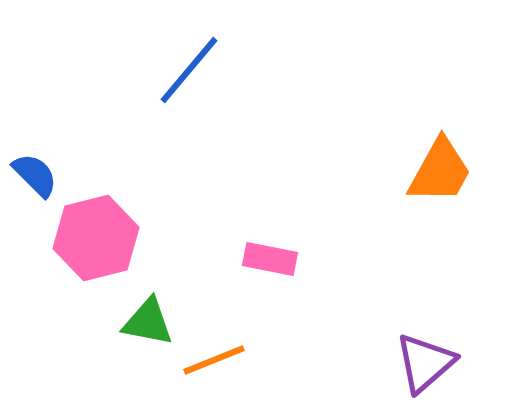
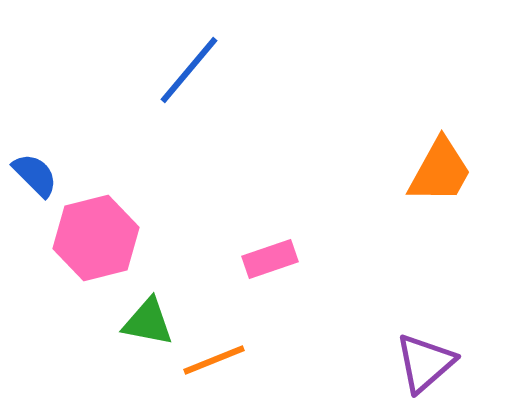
pink rectangle: rotated 30 degrees counterclockwise
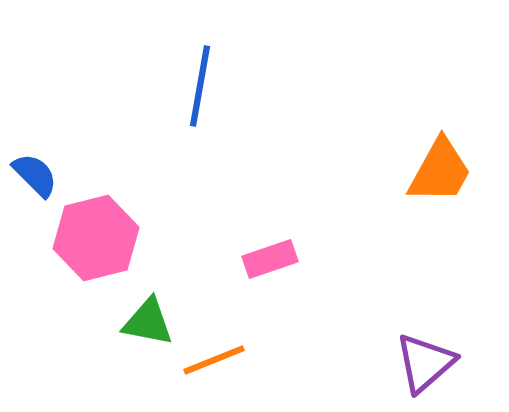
blue line: moved 11 px right, 16 px down; rotated 30 degrees counterclockwise
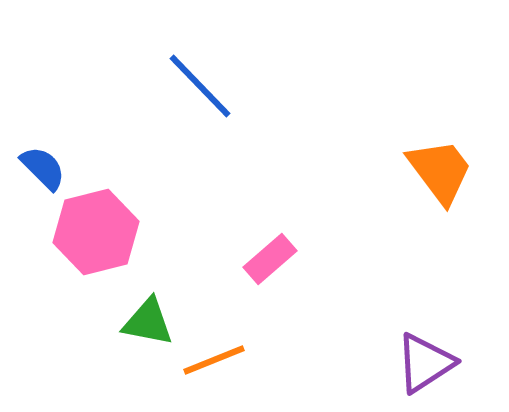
blue line: rotated 54 degrees counterclockwise
orange trapezoid: rotated 66 degrees counterclockwise
blue semicircle: moved 8 px right, 7 px up
pink hexagon: moved 6 px up
pink rectangle: rotated 22 degrees counterclockwise
purple triangle: rotated 8 degrees clockwise
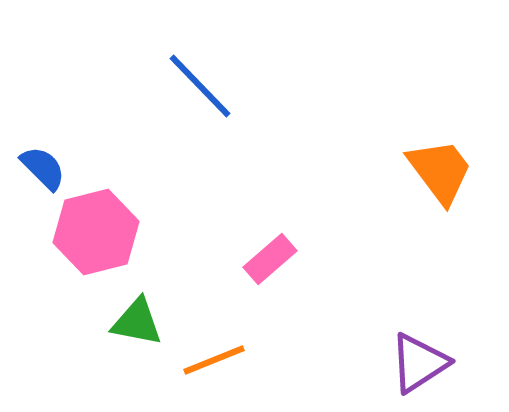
green triangle: moved 11 px left
purple triangle: moved 6 px left
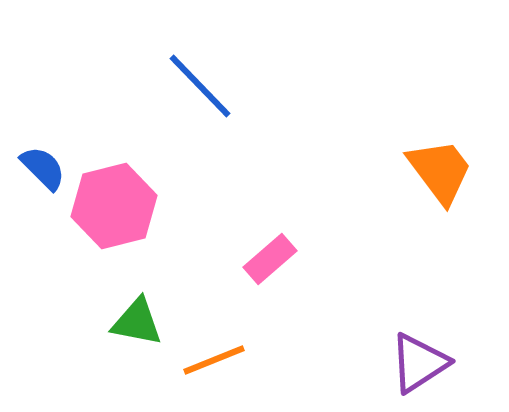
pink hexagon: moved 18 px right, 26 px up
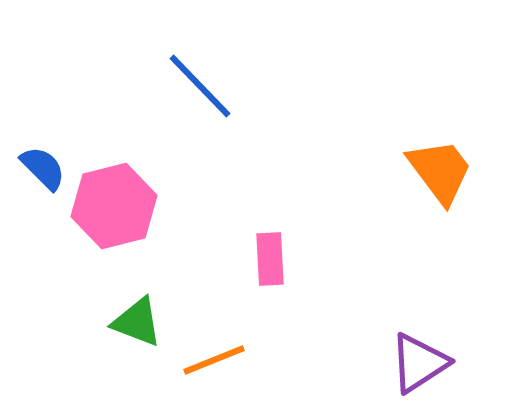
pink rectangle: rotated 52 degrees counterclockwise
green triangle: rotated 10 degrees clockwise
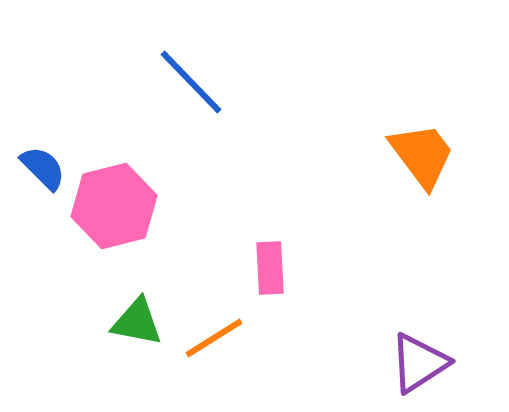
blue line: moved 9 px left, 4 px up
orange trapezoid: moved 18 px left, 16 px up
pink rectangle: moved 9 px down
green triangle: rotated 10 degrees counterclockwise
orange line: moved 22 px up; rotated 10 degrees counterclockwise
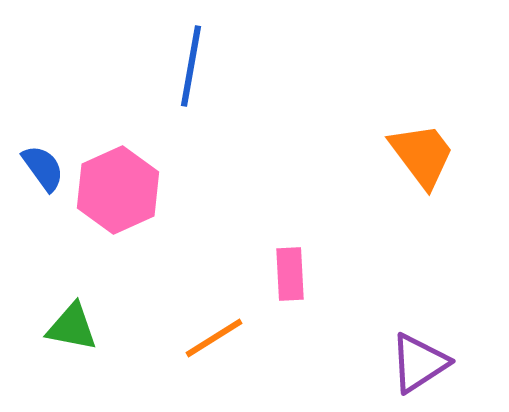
blue line: moved 16 px up; rotated 54 degrees clockwise
blue semicircle: rotated 9 degrees clockwise
pink hexagon: moved 4 px right, 16 px up; rotated 10 degrees counterclockwise
pink rectangle: moved 20 px right, 6 px down
green triangle: moved 65 px left, 5 px down
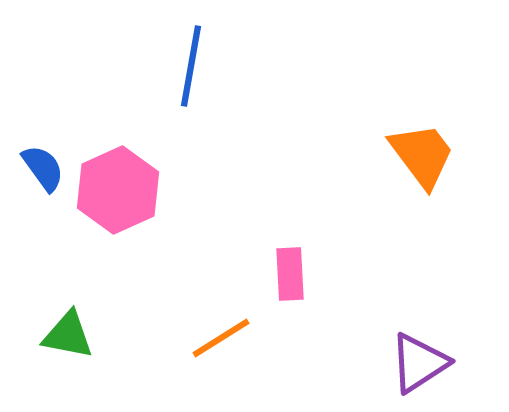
green triangle: moved 4 px left, 8 px down
orange line: moved 7 px right
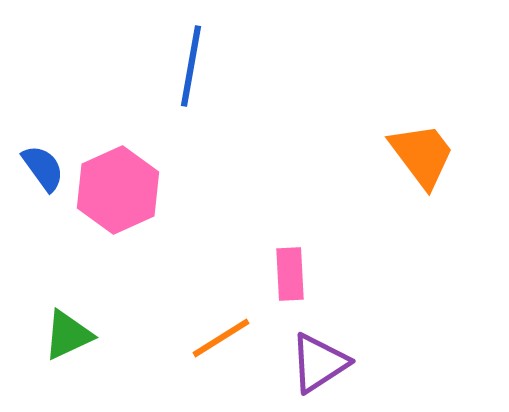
green triangle: rotated 36 degrees counterclockwise
purple triangle: moved 100 px left
